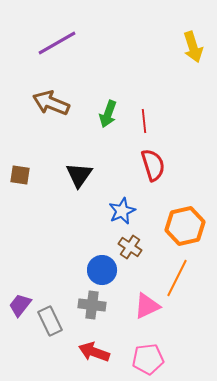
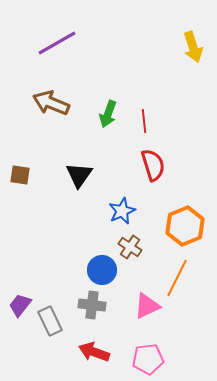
orange hexagon: rotated 9 degrees counterclockwise
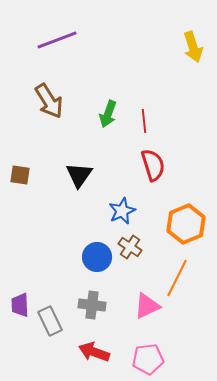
purple line: moved 3 px up; rotated 9 degrees clockwise
brown arrow: moved 2 px left, 2 px up; rotated 144 degrees counterclockwise
orange hexagon: moved 1 px right, 2 px up
blue circle: moved 5 px left, 13 px up
purple trapezoid: rotated 40 degrees counterclockwise
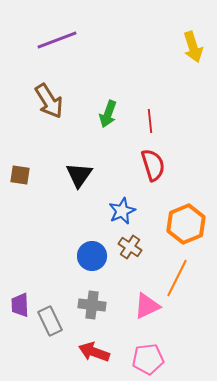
red line: moved 6 px right
blue circle: moved 5 px left, 1 px up
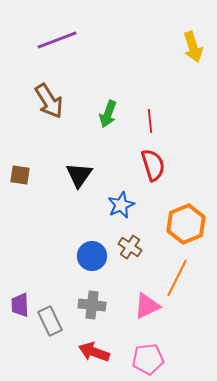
blue star: moved 1 px left, 6 px up
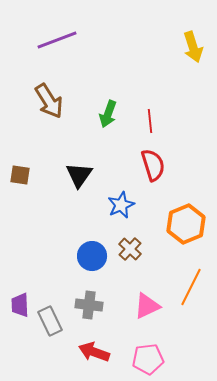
brown cross: moved 2 px down; rotated 10 degrees clockwise
orange line: moved 14 px right, 9 px down
gray cross: moved 3 px left
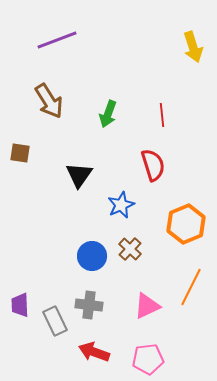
red line: moved 12 px right, 6 px up
brown square: moved 22 px up
gray rectangle: moved 5 px right
